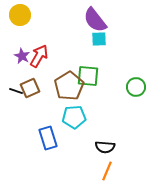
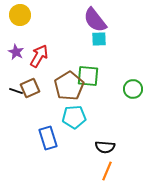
purple star: moved 6 px left, 4 px up
green circle: moved 3 px left, 2 px down
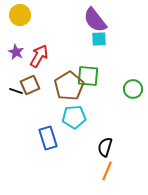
brown square: moved 3 px up
black semicircle: rotated 102 degrees clockwise
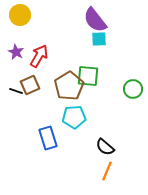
black semicircle: rotated 66 degrees counterclockwise
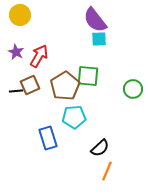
brown pentagon: moved 4 px left
black line: rotated 24 degrees counterclockwise
black semicircle: moved 5 px left, 1 px down; rotated 84 degrees counterclockwise
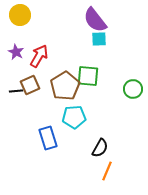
black semicircle: rotated 18 degrees counterclockwise
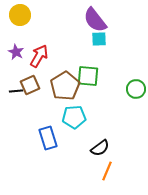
green circle: moved 3 px right
black semicircle: rotated 24 degrees clockwise
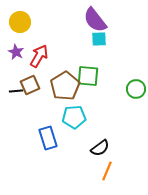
yellow circle: moved 7 px down
